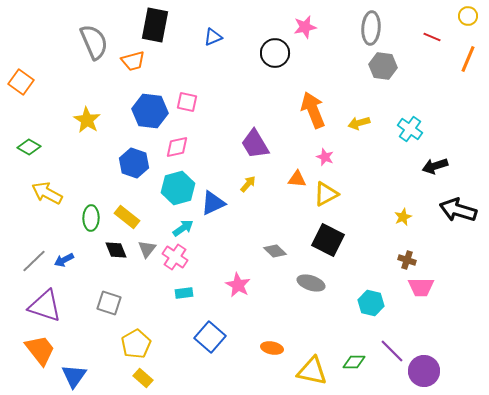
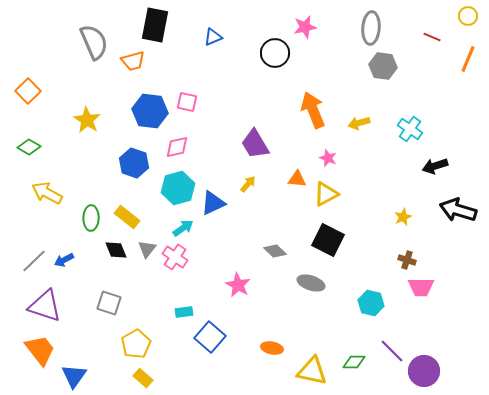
orange square at (21, 82): moved 7 px right, 9 px down; rotated 10 degrees clockwise
pink star at (325, 157): moved 3 px right, 1 px down
cyan rectangle at (184, 293): moved 19 px down
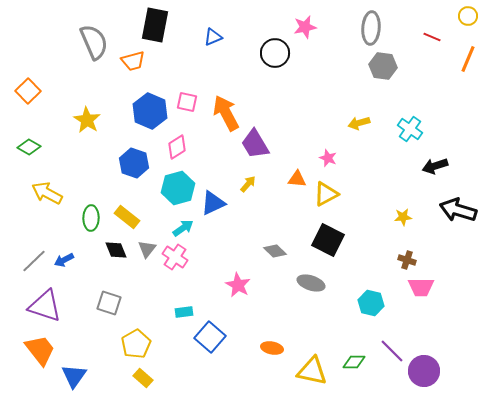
orange arrow at (313, 110): moved 87 px left, 3 px down; rotated 6 degrees counterclockwise
blue hexagon at (150, 111): rotated 16 degrees clockwise
pink diamond at (177, 147): rotated 20 degrees counterclockwise
yellow star at (403, 217): rotated 18 degrees clockwise
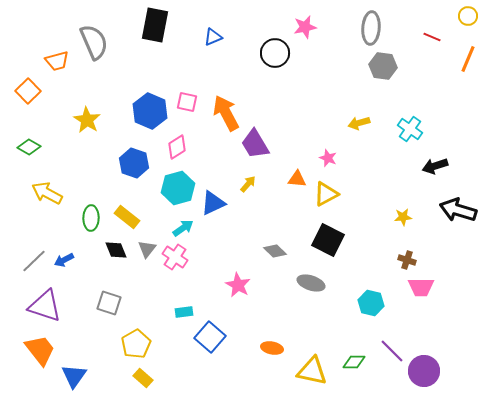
orange trapezoid at (133, 61): moved 76 px left
